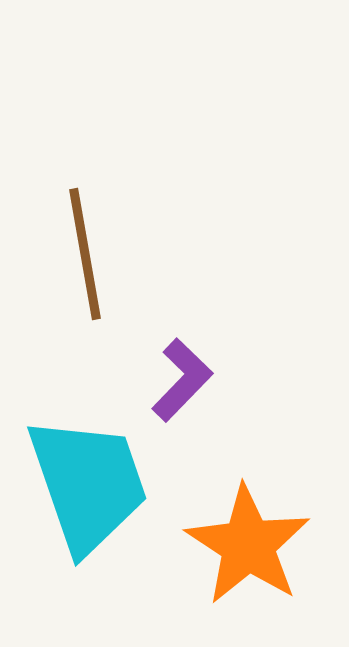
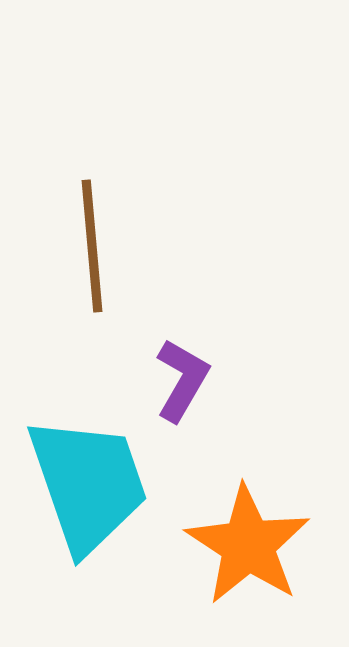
brown line: moved 7 px right, 8 px up; rotated 5 degrees clockwise
purple L-shape: rotated 14 degrees counterclockwise
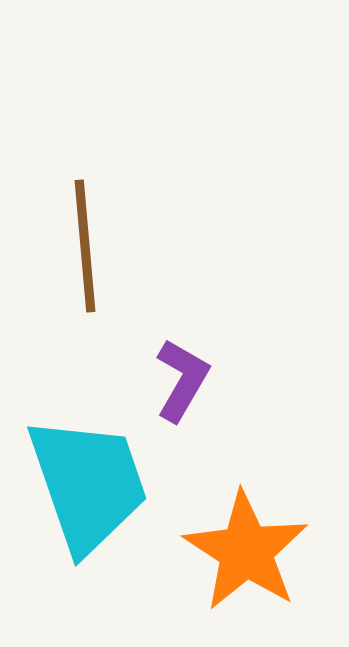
brown line: moved 7 px left
orange star: moved 2 px left, 6 px down
